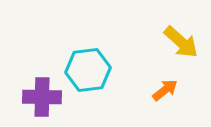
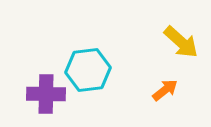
purple cross: moved 4 px right, 3 px up
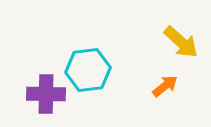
orange arrow: moved 4 px up
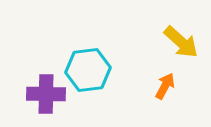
orange arrow: rotated 24 degrees counterclockwise
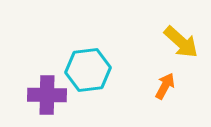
purple cross: moved 1 px right, 1 px down
